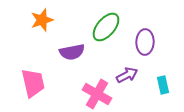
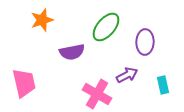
pink trapezoid: moved 9 px left
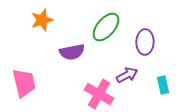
pink cross: moved 2 px right
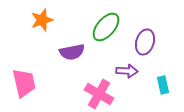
purple ellipse: rotated 15 degrees clockwise
purple arrow: moved 4 px up; rotated 30 degrees clockwise
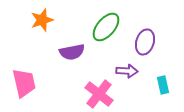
pink cross: rotated 8 degrees clockwise
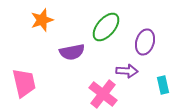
pink cross: moved 4 px right
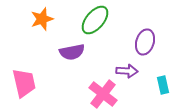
orange star: moved 1 px up
green ellipse: moved 11 px left, 7 px up
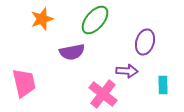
cyan rectangle: rotated 12 degrees clockwise
